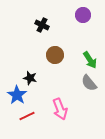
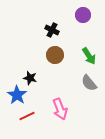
black cross: moved 10 px right, 5 px down
green arrow: moved 1 px left, 4 px up
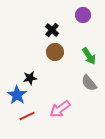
black cross: rotated 16 degrees clockwise
brown circle: moved 3 px up
black star: rotated 24 degrees counterclockwise
pink arrow: rotated 75 degrees clockwise
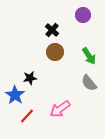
blue star: moved 2 px left
red line: rotated 21 degrees counterclockwise
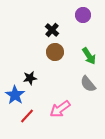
gray semicircle: moved 1 px left, 1 px down
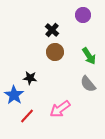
black star: rotated 16 degrees clockwise
blue star: moved 1 px left
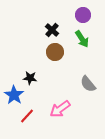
green arrow: moved 7 px left, 17 px up
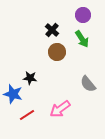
brown circle: moved 2 px right
blue star: moved 1 px left, 1 px up; rotated 18 degrees counterclockwise
red line: moved 1 px up; rotated 14 degrees clockwise
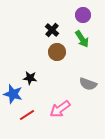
gray semicircle: rotated 30 degrees counterclockwise
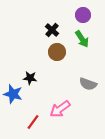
red line: moved 6 px right, 7 px down; rotated 21 degrees counterclockwise
